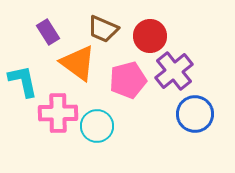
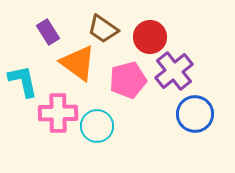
brown trapezoid: rotated 12 degrees clockwise
red circle: moved 1 px down
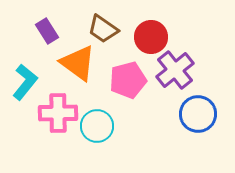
purple rectangle: moved 1 px left, 1 px up
red circle: moved 1 px right
purple cross: moved 1 px right, 1 px up
cyan L-shape: moved 2 px right, 1 px down; rotated 51 degrees clockwise
blue circle: moved 3 px right
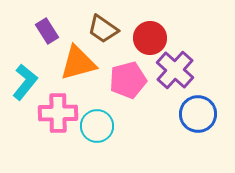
red circle: moved 1 px left, 1 px down
orange triangle: rotated 51 degrees counterclockwise
purple cross: rotated 9 degrees counterclockwise
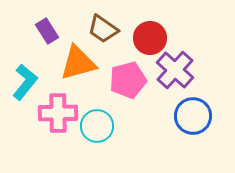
blue circle: moved 5 px left, 2 px down
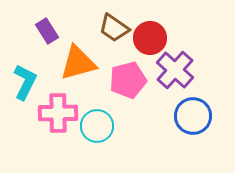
brown trapezoid: moved 11 px right, 1 px up
cyan L-shape: rotated 12 degrees counterclockwise
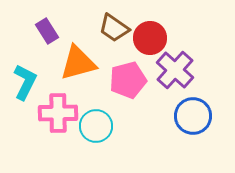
cyan circle: moved 1 px left
